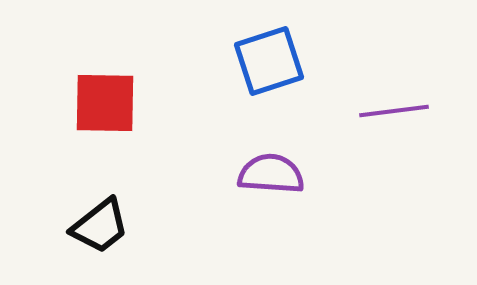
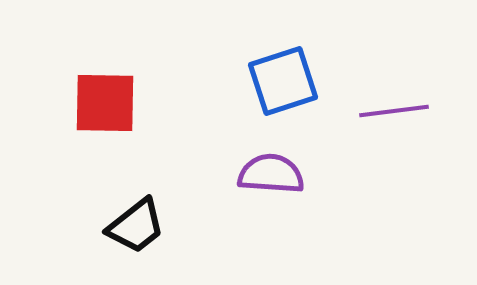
blue square: moved 14 px right, 20 px down
black trapezoid: moved 36 px right
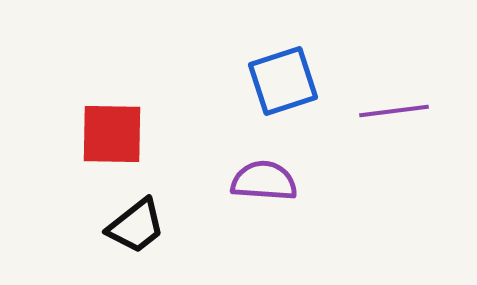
red square: moved 7 px right, 31 px down
purple semicircle: moved 7 px left, 7 px down
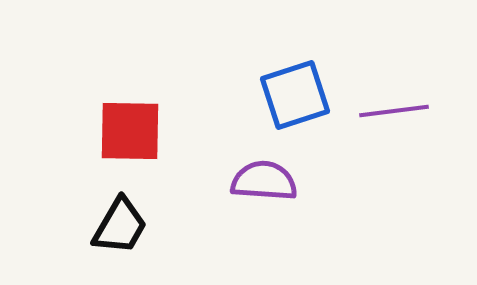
blue square: moved 12 px right, 14 px down
red square: moved 18 px right, 3 px up
black trapezoid: moved 16 px left; rotated 22 degrees counterclockwise
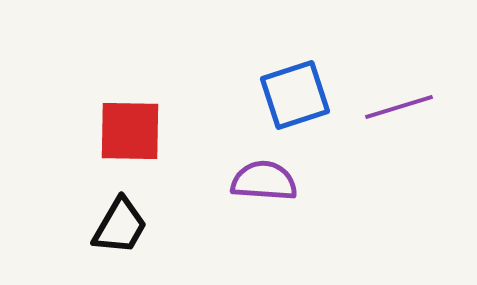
purple line: moved 5 px right, 4 px up; rotated 10 degrees counterclockwise
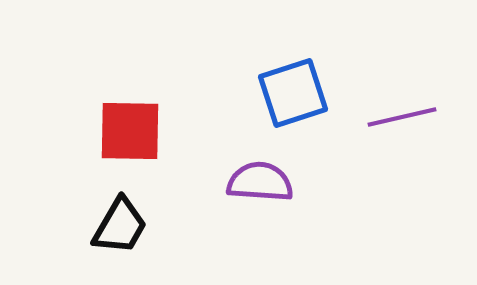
blue square: moved 2 px left, 2 px up
purple line: moved 3 px right, 10 px down; rotated 4 degrees clockwise
purple semicircle: moved 4 px left, 1 px down
